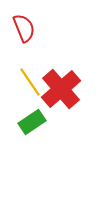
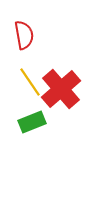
red semicircle: moved 7 px down; rotated 12 degrees clockwise
green rectangle: rotated 12 degrees clockwise
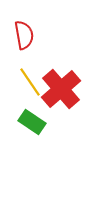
green rectangle: rotated 56 degrees clockwise
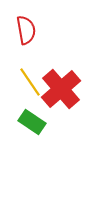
red semicircle: moved 2 px right, 5 px up
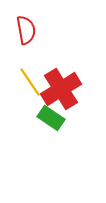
red cross: rotated 9 degrees clockwise
green rectangle: moved 19 px right, 4 px up
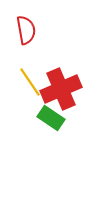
red cross: rotated 9 degrees clockwise
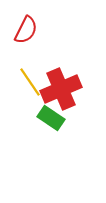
red semicircle: rotated 36 degrees clockwise
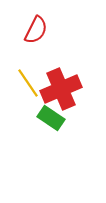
red semicircle: moved 10 px right
yellow line: moved 2 px left, 1 px down
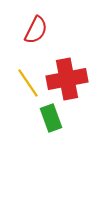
red cross: moved 6 px right, 10 px up; rotated 12 degrees clockwise
green rectangle: rotated 36 degrees clockwise
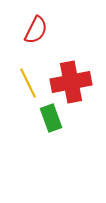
red cross: moved 4 px right, 3 px down
yellow line: rotated 8 degrees clockwise
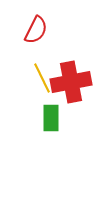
yellow line: moved 14 px right, 5 px up
green rectangle: rotated 20 degrees clockwise
